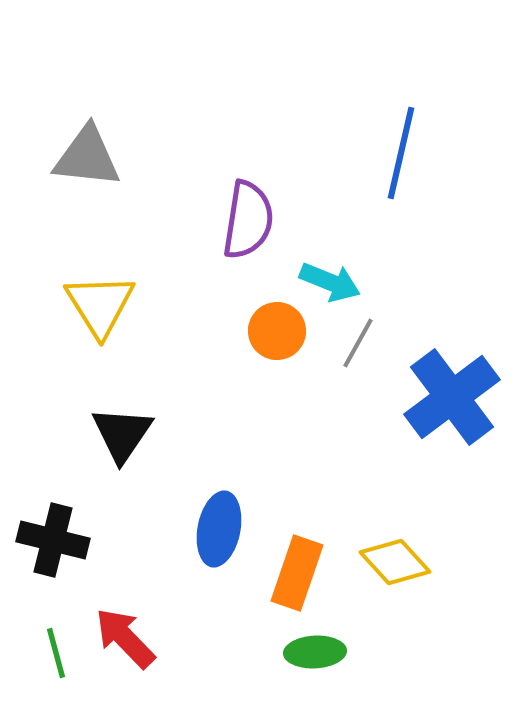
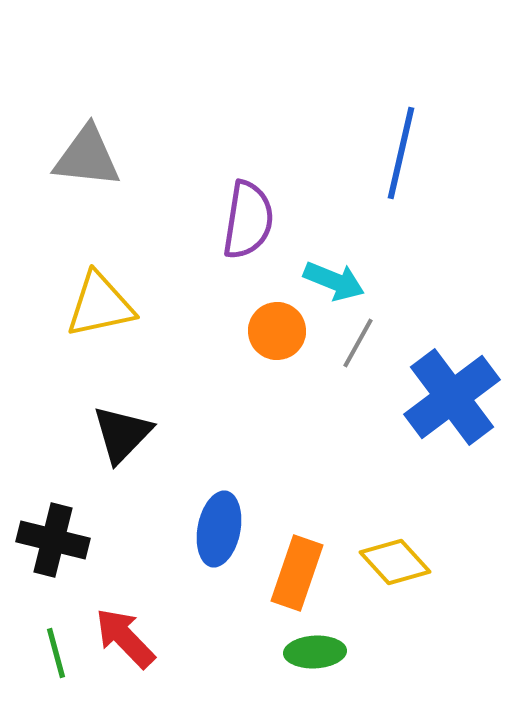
cyan arrow: moved 4 px right, 1 px up
yellow triangle: rotated 50 degrees clockwise
black triangle: rotated 10 degrees clockwise
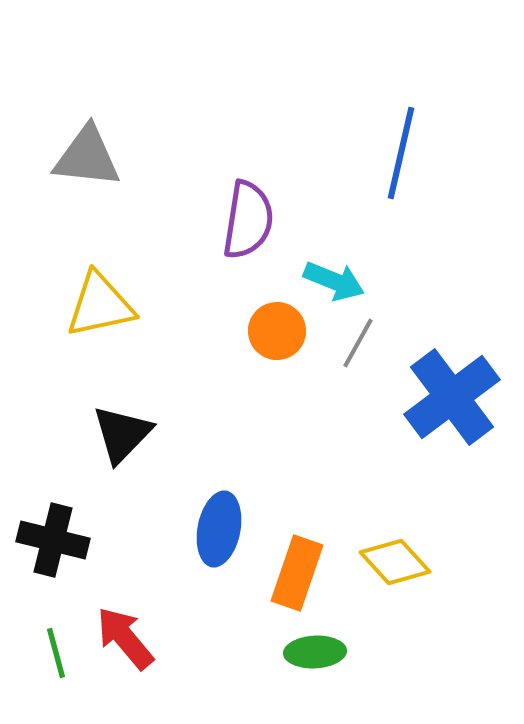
red arrow: rotated 4 degrees clockwise
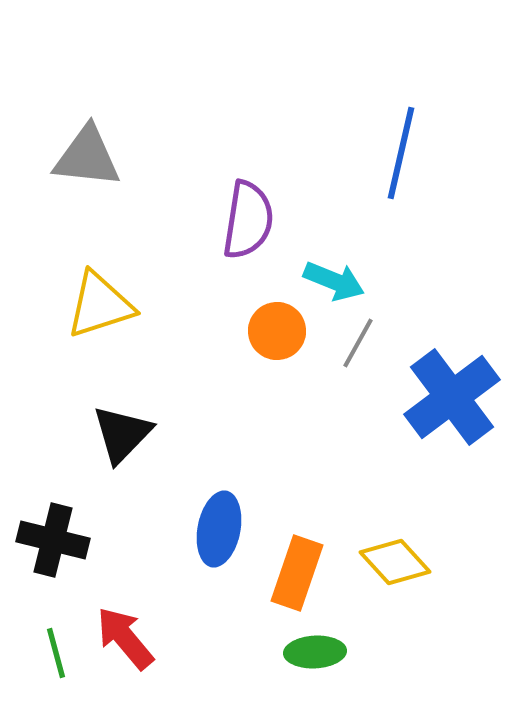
yellow triangle: rotated 6 degrees counterclockwise
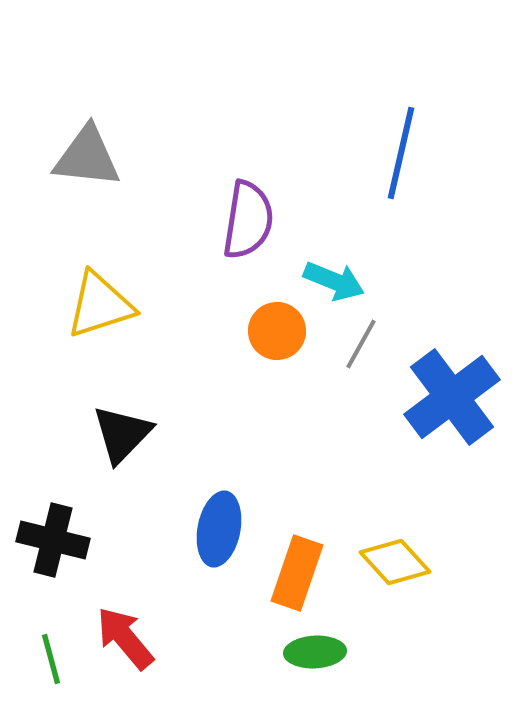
gray line: moved 3 px right, 1 px down
green line: moved 5 px left, 6 px down
